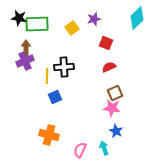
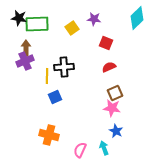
purple star: rotated 24 degrees clockwise
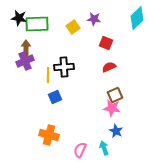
yellow square: moved 1 px right, 1 px up
yellow line: moved 1 px right, 1 px up
brown square: moved 2 px down
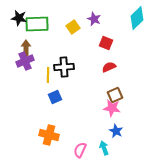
purple star: rotated 16 degrees clockwise
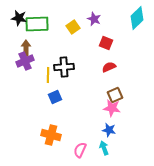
blue star: moved 7 px left, 1 px up; rotated 16 degrees counterclockwise
orange cross: moved 2 px right
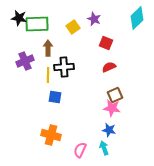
brown arrow: moved 22 px right
blue square: rotated 32 degrees clockwise
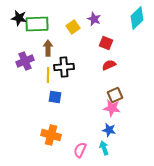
red semicircle: moved 2 px up
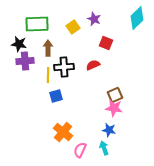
black star: moved 26 px down
purple cross: rotated 18 degrees clockwise
red semicircle: moved 16 px left
blue square: moved 1 px right, 1 px up; rotated 24 degrees counterclockwise
pink star: moved 2 px right
orange cross: moved 12 px right, 3 px up; rotated 24 degrees clockwise
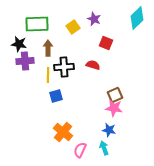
red semicircle: rotated 40 degrees clockwise
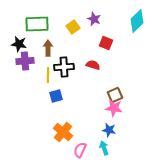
cyan diamond: moved 3 px down
